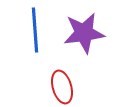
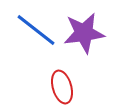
blue line: moved 1 px right; rotated 48 degrees counterclockwise
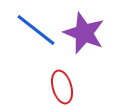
purple star: rotated 30 degrees clockwise
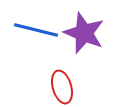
blue line: rotated 24 degrees counterclockwise
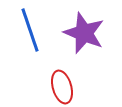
blue line: moved 6 px left; rotated 57 degrees clockwise
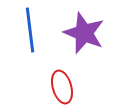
blue line: rotated 12 degrees clockwise
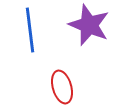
purple star: moved 5 px right, 8 px up
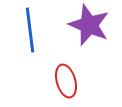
red ellipse: moved 4 px right, 6 px up
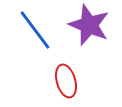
blue line: moved 5 px right; rotated 30 degrees counterclockwise
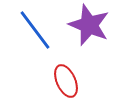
red ellipse: rotated 8 degrees counterclockwise
